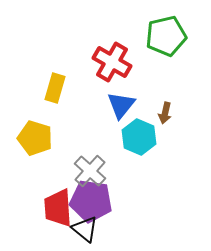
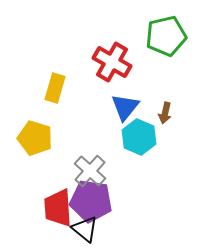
blue triangle: moved 4 px right, 2 px down
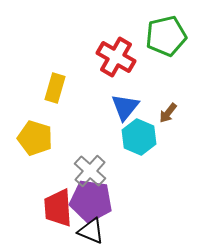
red cross: moved 4 px right, 5 px up
brown arrow: moved 3 px right; rotated 25 degrees clockwise
black triangle: moved 6 px right, 2 px down; rotated 16 degrees counterclockwise
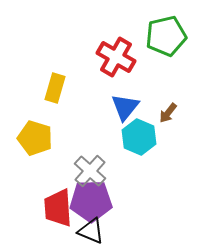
purple pentagon: rotated 9 degrees counterclockwise
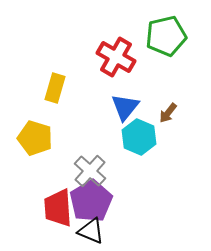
purple pentagon: rotated 30 degrees counterclockwise
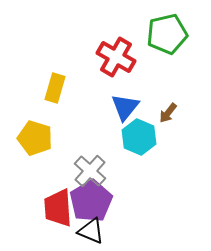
green pentagon: moved 1 px right, 2 px up
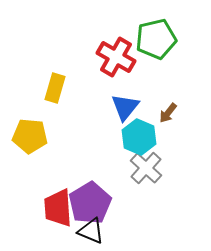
green pentagon: moved 11 px left, 5 px down
yellow pentagon: moved 5 px left, 2 px up; rotated 12 degrees counterclockwise
gray cross: moved 56 px right, 3 px up
purple pentagon: moved 1 px left, 2 px down
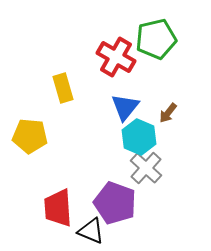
yellow rectangle: moved 8 px right; rotated 32 degrees counterclockwise
purple pentagon: moved 25 px right; rotated 21 degrees counterclockwise
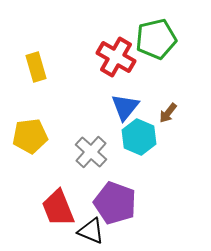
yellow rectangle: moved 27 px left, 21 px up
yellow pentagon: rotated 12 degrees counterclockwise
gray cross: moved 55 px left, 16 px up
red trapezoid: rotated 18 degrees counterclockwise
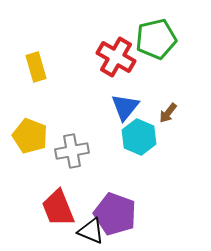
yellow pentagon: rotated 28 degrees clockwise
gray cross: moved 19 px left, 1 px up; rotated 36 degrees clockwise
purple pentagon: moved 11 px down
